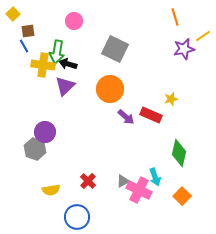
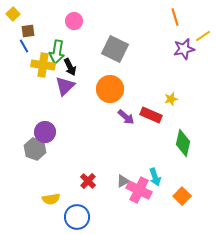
black arrow: moved 2 px right, 3 px down; rotated 132 degrees counterclockwise
green diamond: moved 4 px right, 10 px up
yellow semicircle: moved 9 px down
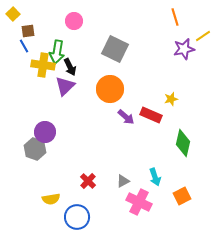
pink cross: moved 12 px down
orange square: rotated 18 degrees clockwise
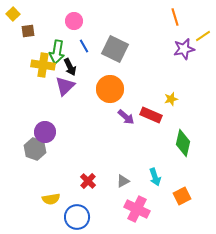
blue line: moved 60 px right
pink cross: moved 2 px left, 7 px down
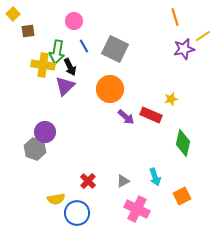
yellow semicircle: moved 5 px right
blue circle: moved 4 px up
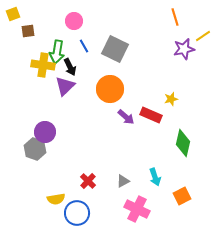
yellow square: rotated 24 degrees clockwise
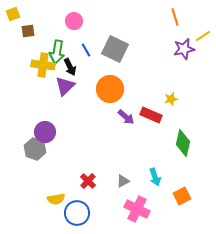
blue line: moved 2 px right, 4 px down
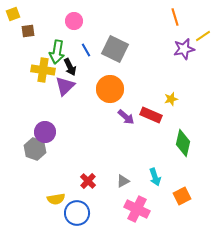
yellow cross: moved 5 px down
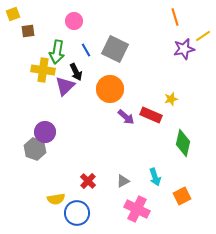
black arrow: moved 6 px right, 5 px down
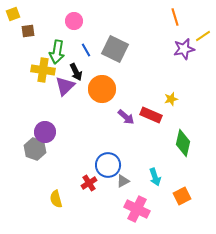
orange circle: moved 8 px left
red cross: moved 1 px right, 2 px down; rotated 14 degrees clockwise
yellow semicircle: rotated 84 degrees clockwise
blue circle: moved 31 px right, 48 px up
